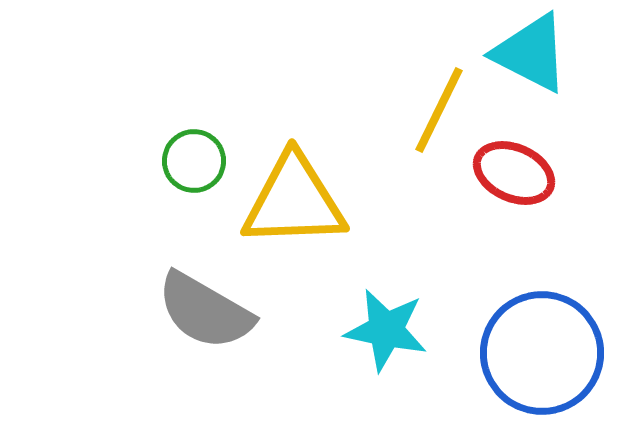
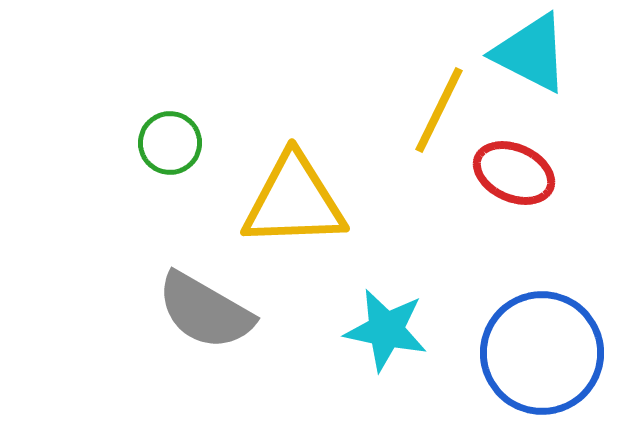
green circle: moved 24 px left, 18 px up
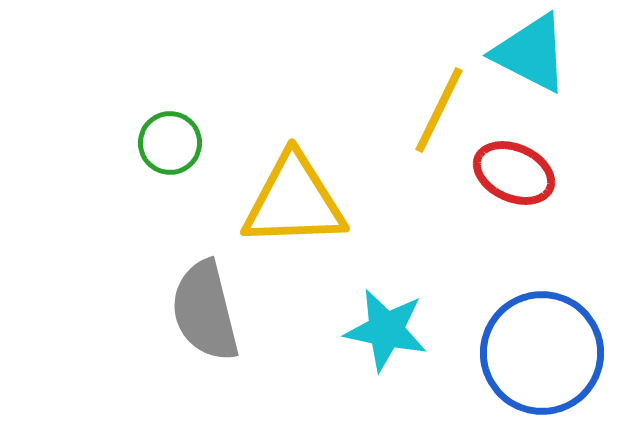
gray semicircle: rotated 46 degrees clockwise
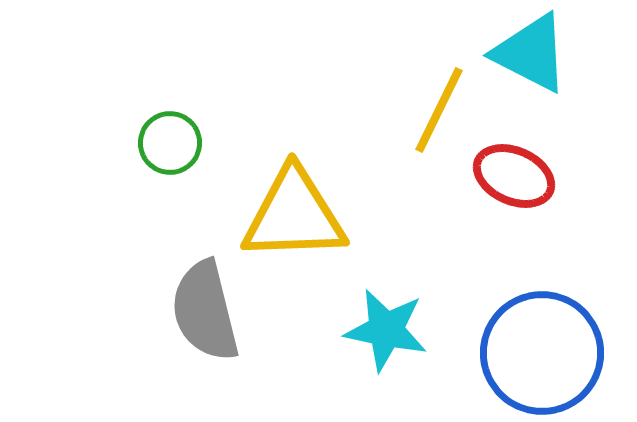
red ellipse: moved 3 px down
yellow triangle: moved 14 px down
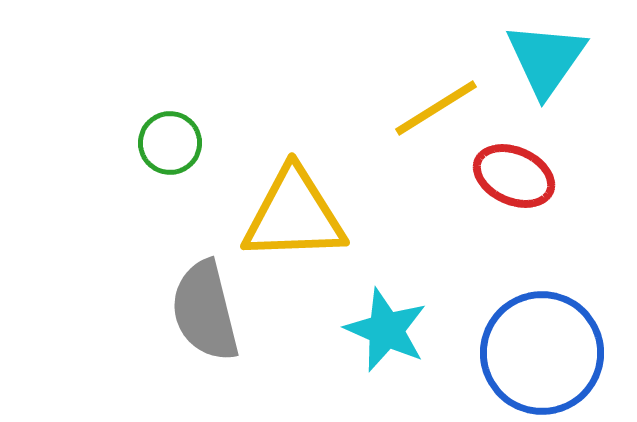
cyan triangle: moved 15 px right, 6 px down; rotated 38 degrees clockwise
yellow line: moved 3 px left, 2 px up; rotated 32 degrees clockwise
cyan star: rotated 12 degrees clockwise
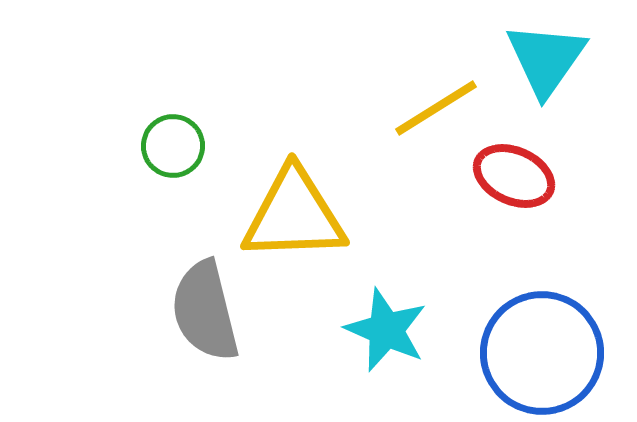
green circle: moved 3 px right, 3 px down
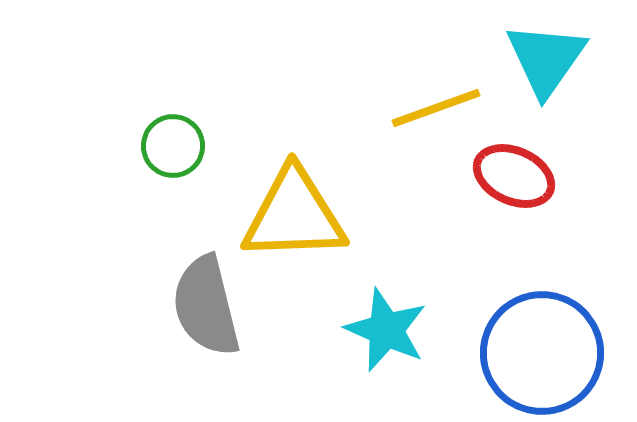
yellow line: rotated 12 degrees clockwise
gray semicircle: moved 1 px right, 5 px up
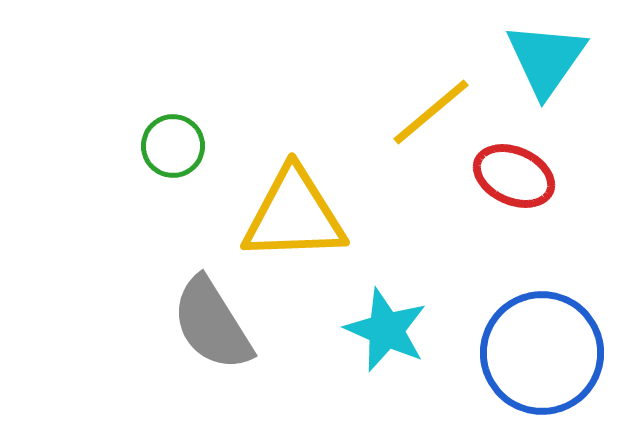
yellow line: moved 5 px left, 4 px down; rotated 20 degrees counterclockwise
gray semicircle: moved 6 px right, 18 px down; rotated 18 degrees counterclockwise
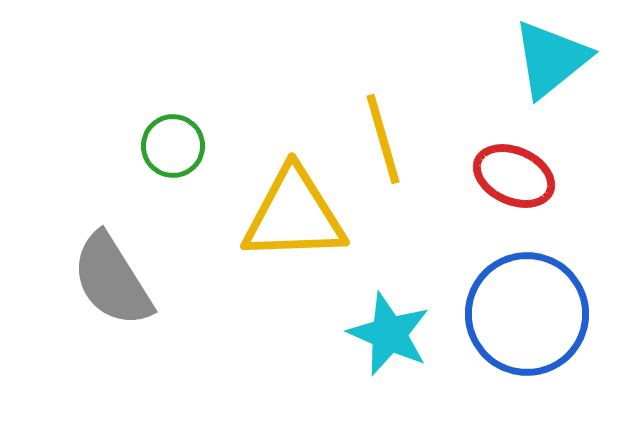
cyan triangle: moved 5 px right; rotated 16 degrees clockwise
yellow line: moved 48 px left, 27 px down; rotated 66 degrees counterclockwise
gray semicircle: moved 100 px left, 44 px up
cyan star: moved 3 px right, 4 px down
blue circle: moved 15 px left, 39 px up
